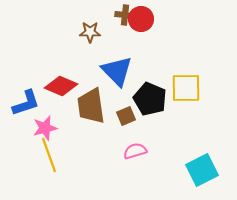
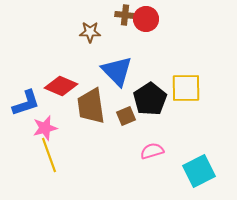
red circle: moved 5 px right
black pentagon: rotated 16 degrees clockwise
pink semicircle: moved 17 px right
cyan square: moved 3 px left, 1 px down
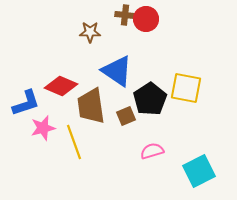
blue triangle: rotated 12 degrees counterclockwise
yellow square: rotated 12 degrees clockwise
pink star: moved 2 px left
yellow line: moved 25 px right, 13 px up
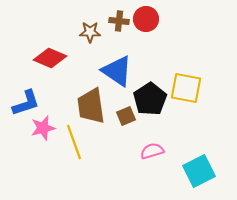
brown cross: moved 6 px left, 6 px down
red diamond: moved 11 px left, 28 px up
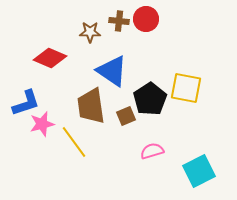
blue triangle: moved 5 px left
pink star: moved 1 px left, 4 px up
yellow line: rotated 16 degrees counterclockwise
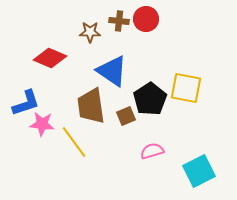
pink star: rotated 20 degrees clockwise
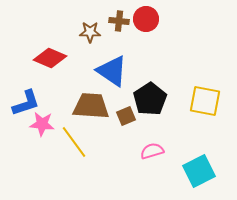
yellow square: moved 19 px right, 13 px down
brown trapezoid: rotated 102 degrees clockwise
